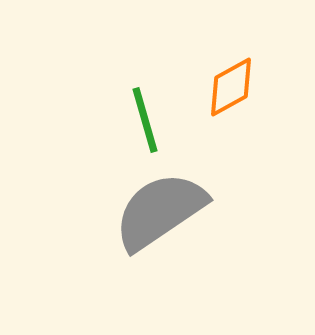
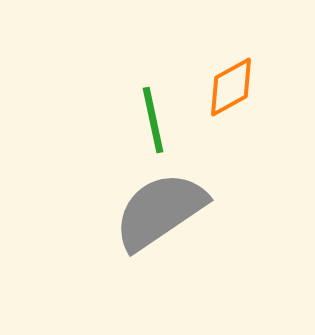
green line: moved 8 px right; rotated 4 degrees clockwise
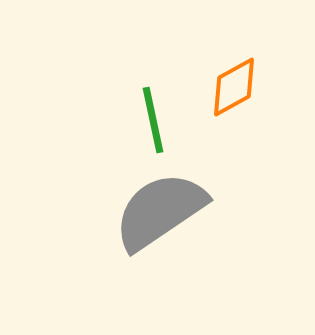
orange diamond: moved 3 px right
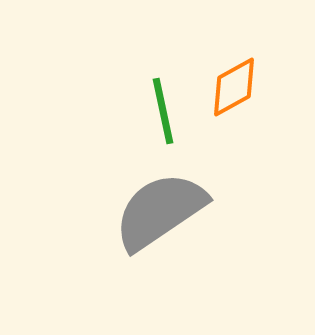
green line: moved 10 px right, 9 px up
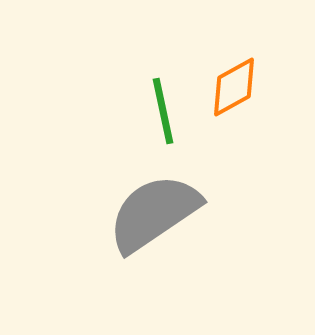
gray semicircle: moved 6 px left, 2 px down
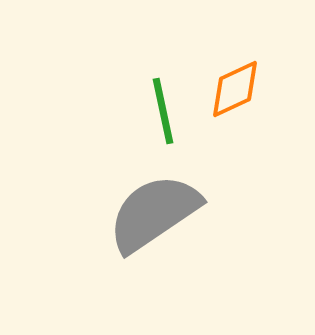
orange diamond: moved 1 px right, 2 px down; rotated 4 degrees clockwise
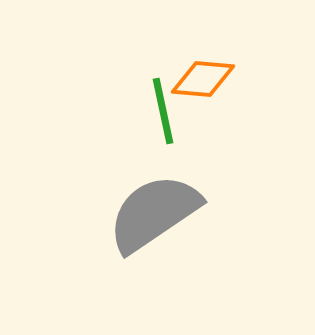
orange diamond: moved 32 px left, 10 px up; rotated 30 degrees clockwise
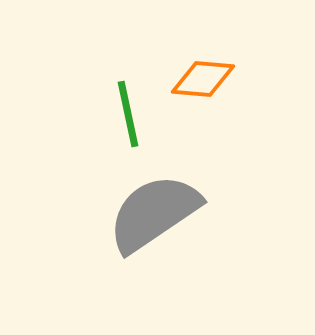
green line: moved 35 px left, 3 px down
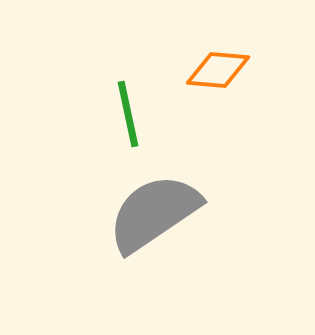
orange diamond: moved 15 px right, 9 px up
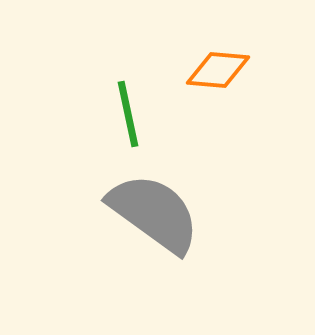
gray semicircle: rotated 70 degrees clockwise
